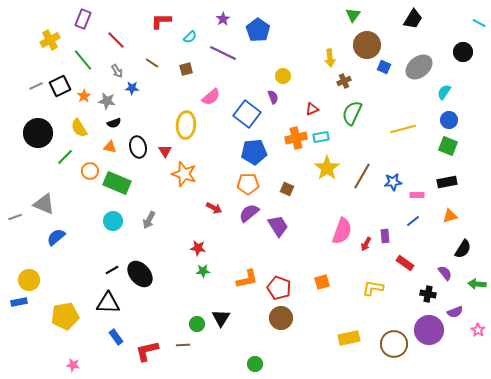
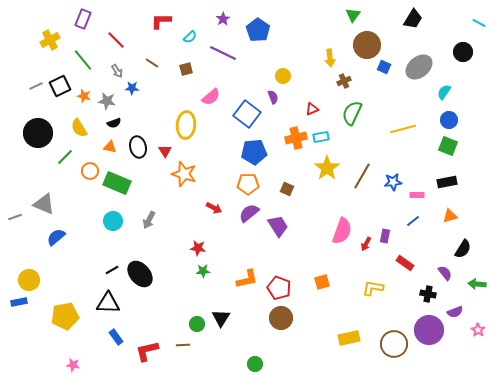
orange star at (84, 96): rotated 24 degrees counterclockwise
purple rectangle at (385, 236): rotated 16 degrees clockwise
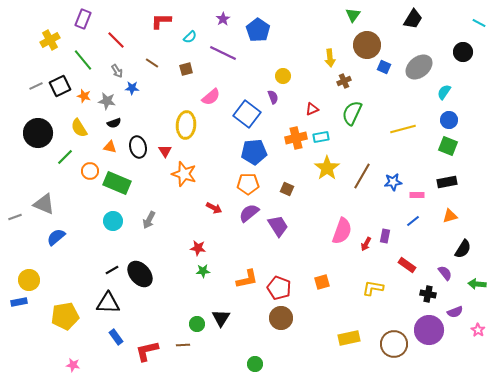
red rectangle at (405, 263): moved 2 px right, 2 px down
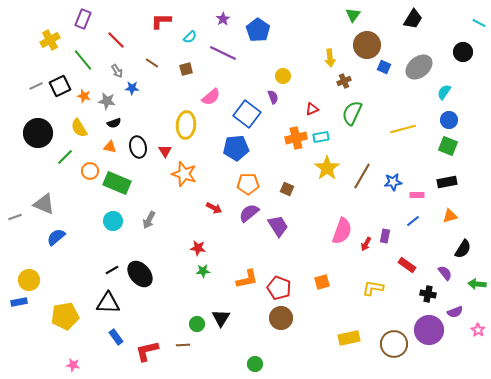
blue pentagon at (254, 152): moved 18 px left, 4 px up
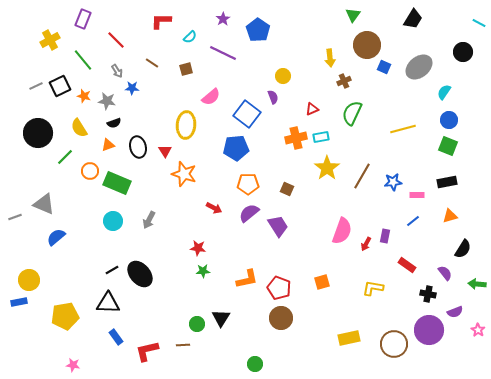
orange triangle at (110, 147): moved 2 px left, 2 px up; rotated 32 degrees counterclockwise
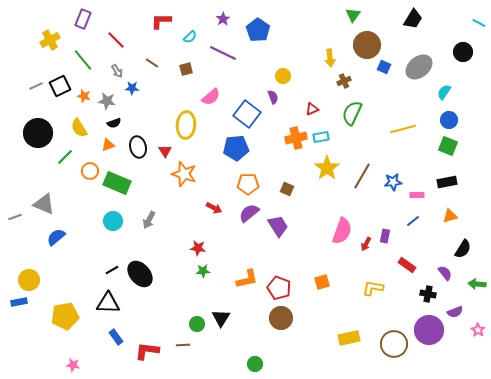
red L-shape at (147, 351): rotated 20 degrees clockwise
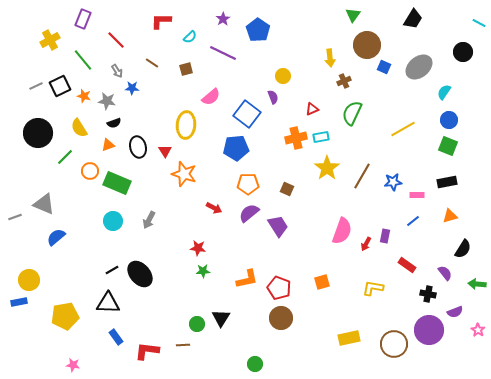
yellow line at (403, 129): rotated 15 degrees counterclockwise
